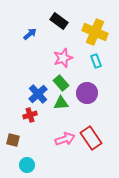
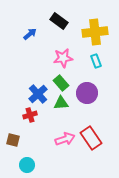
yellow cross: rotated 30 degrees counterclockwise
pink star: rotated 12 degrees clockwise
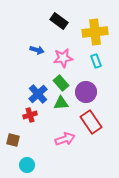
blue arrow: moved 7 px right, 16 px down; rotated 56 degrees clockwise
purple circle: moved 1 px left, 1 px up
red rectangle: moved 16 px up
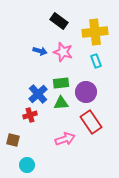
blue arrow: moved 3 px right, 1 px down
pink star: moved 6 px up; rotated 24 degrees clockwise
green rectangle: rotated 56 degrees counterclockwise
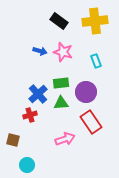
yellow cross: moved 11 px up
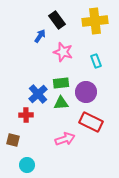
black rectangle: moved 2 px left, 1 px up; rotated 18 degrees clockwise
blue arrow: moved 15 px up; rotated 72 degrees counterclockwise
red cross: moved 4 px left; rotated 16 degrees clockwise
red rectangle: rotated 30 degrees counterclockwise
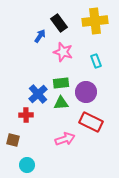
black rectangle: moved 2 px right, 3 px down
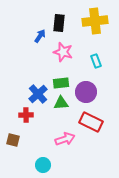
black rectangle: rotated 42 degrees clockwise
cyan circle: moved 16 px right
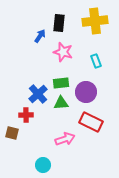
brown square: moved 1 px left, 7 px up
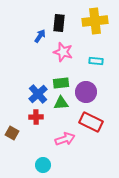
cyan rectangle: rotated 64 degrees counterclockwise
red cross: moved 10 px right, 2 px down
brown square: rotated 16 degrees clockwise
